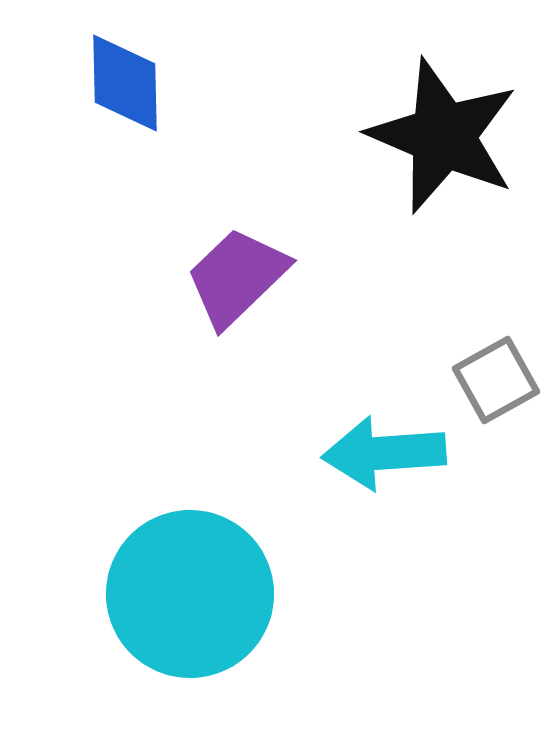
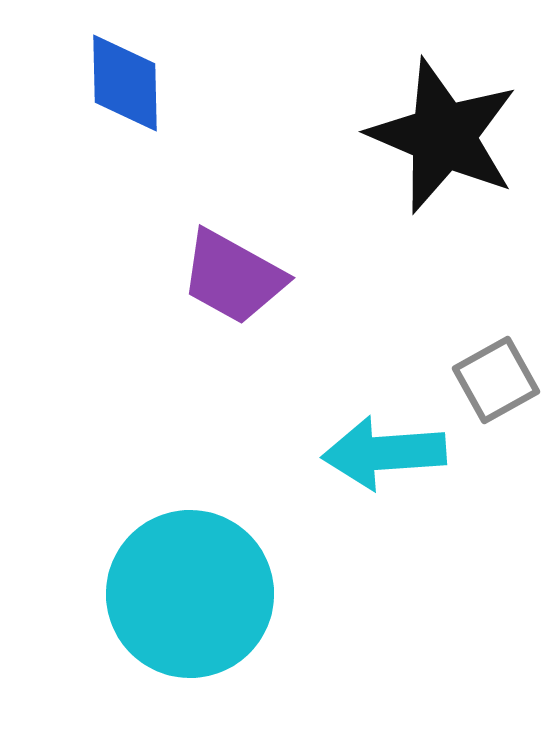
purple trapezoid: moved 4 px left; rotated 107 degrees counterclockwise
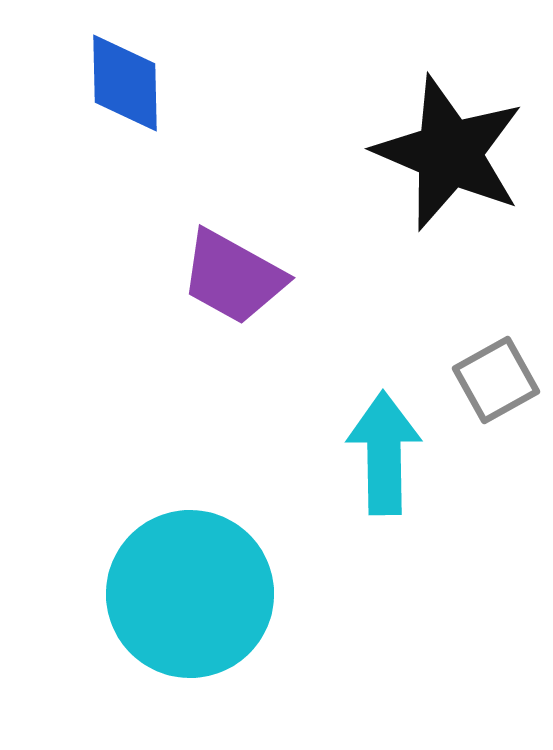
black star: moved 6 px right, 17 px down
cyan arrow: rotated 93 degrees clockwise
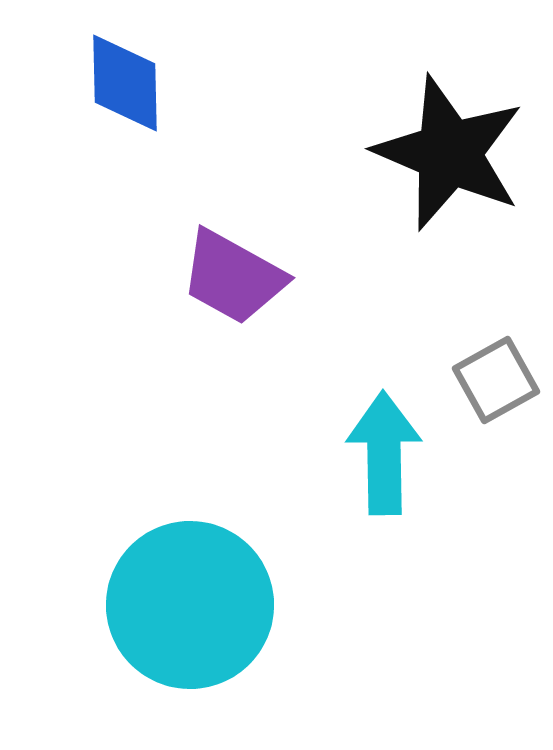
cyan circle: moved 11 px down
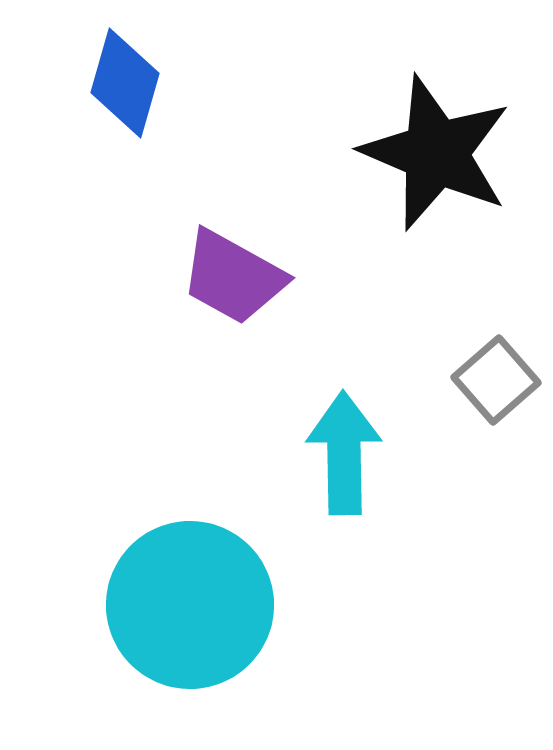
blue diamond: rotated 17 degrees clockwise
black star: moved 13 px left
gray square: rotated 12 degrees counterclockwise
cyan arrow: moved 40 px left
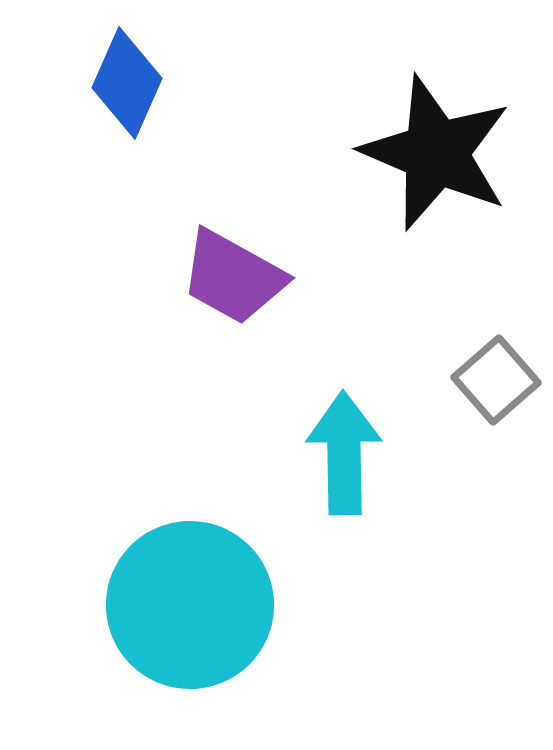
blue diamond: moved 2 px right; rotated 8 degrees clockwise
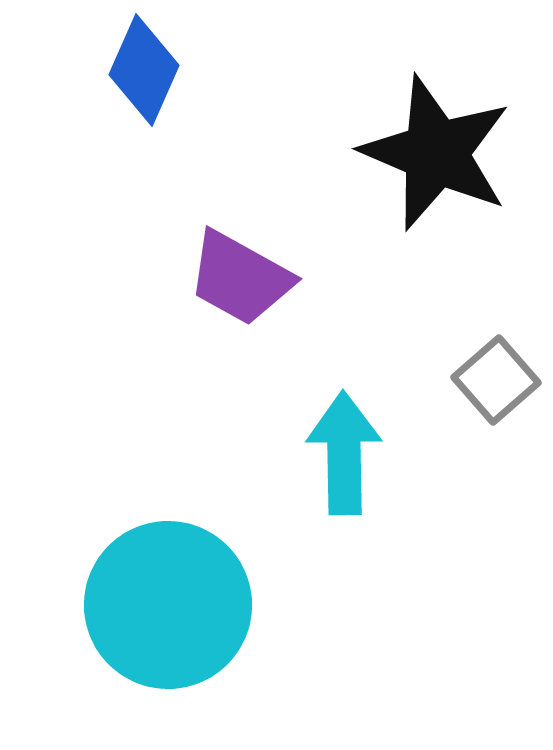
blue diamond: moved 17 px right, 13 px up
purple trapezoid: moved 7 px right, 1 px down
cyan circle: moved 22 px left
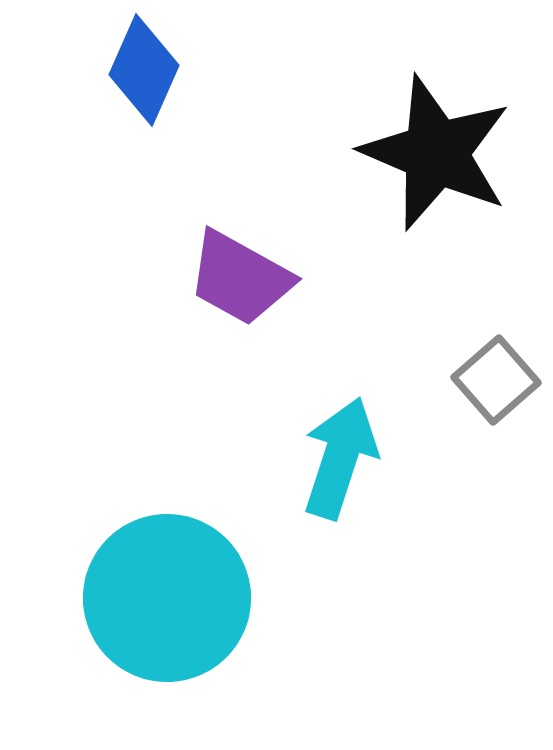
cyan arrow: moved 4 px left, 5 px down; rotated 19 degrees clockwise
cyan circle: moved 1 px left, 7 px up
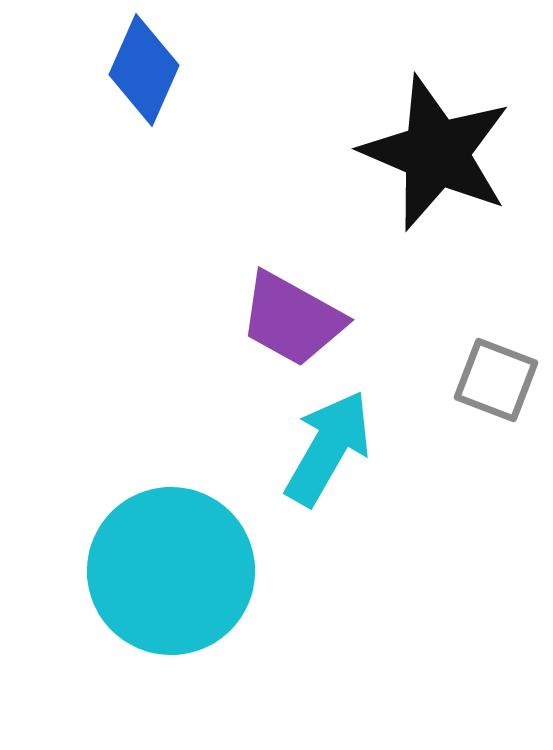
purple trapezoid: moved 52 px right, 41 px down
gray square: rotated 28 degrees counterclockwise
cyan arrow: moved 12 px left, 10 px up; rotated 12 degrees clockwise
cyan circle: moved 4 px right, 27 px up
